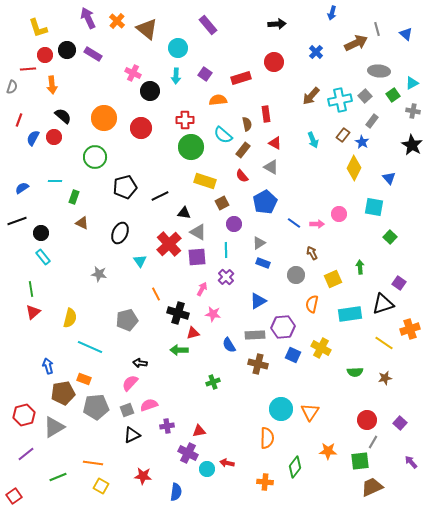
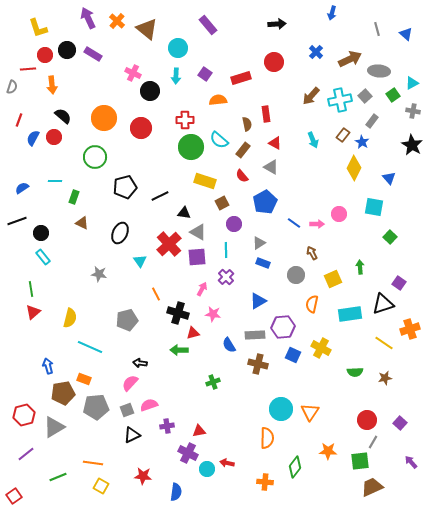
brown arrow at (356, 43): moved 6 px left, 16 px down
cyan semicircle at (223, 135): moved 4 px left, 5 px down
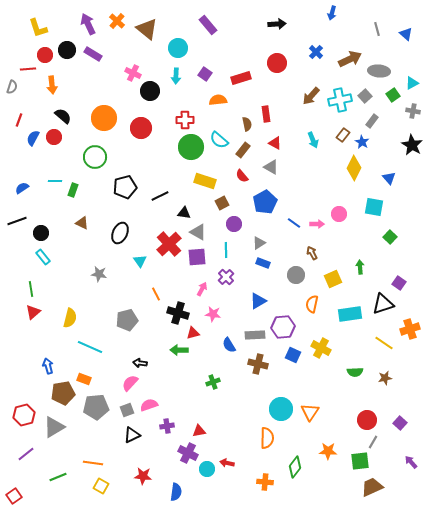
purple arrow at (88, 18): moved 6 px down
red circle at (274, 62): moved 3 px right, 1 px down
green rectangle at (74, 197): moved 1 px left, 7 px up
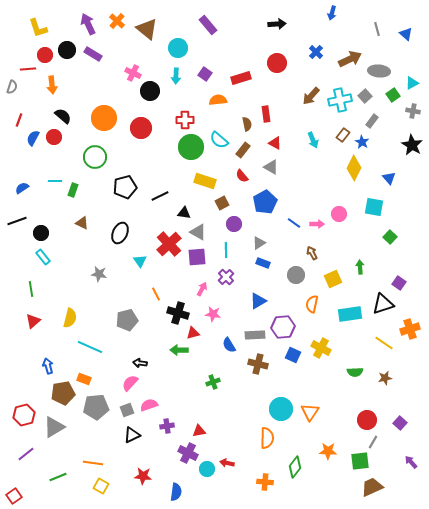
red triangle at (33, 312): moved 9 px down
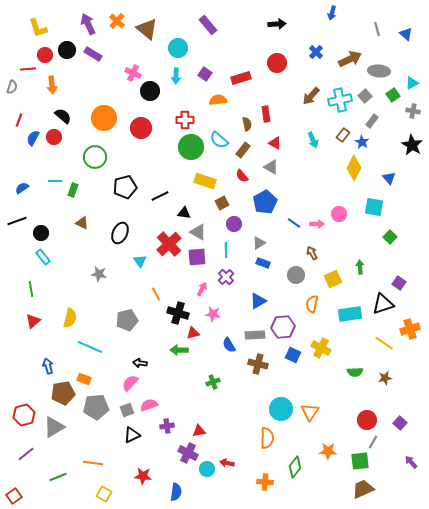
yellow square at (101, 486): moved 3 px right, 8 px down
brown trapezoid at (372, 487): moved 9 px left, 2 px down
